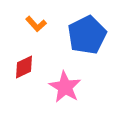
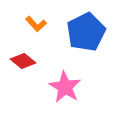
blue pentagon: moved 1 px left, 3 px up
red diamond: moved 1 px left, 6 px up; rotated 65 degrees clockwise
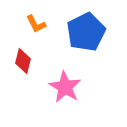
orange L-shape: rotated 15 degrees clockwise
red diamond: rotated 65 degrees clockwise
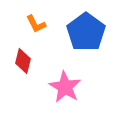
blue pentagon: rotated 9 degrees counterclockwise
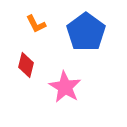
red diamond: moved 3 px right, 4 px down
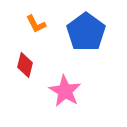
red diamond: moved 1 px left
pink star: moved 4 px down
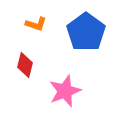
orange L-shape: rotated 45 degrees counterclockwise
pink star: rotated 20 degrees clockwise
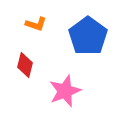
blue pentagon: moved 2 px right, 4 px down
